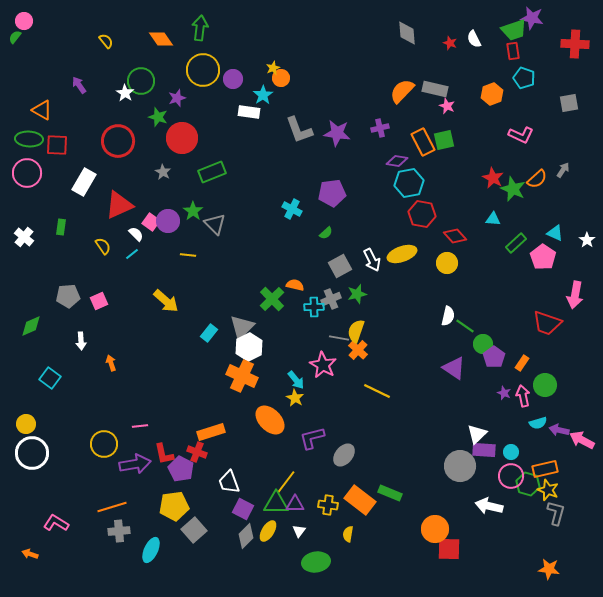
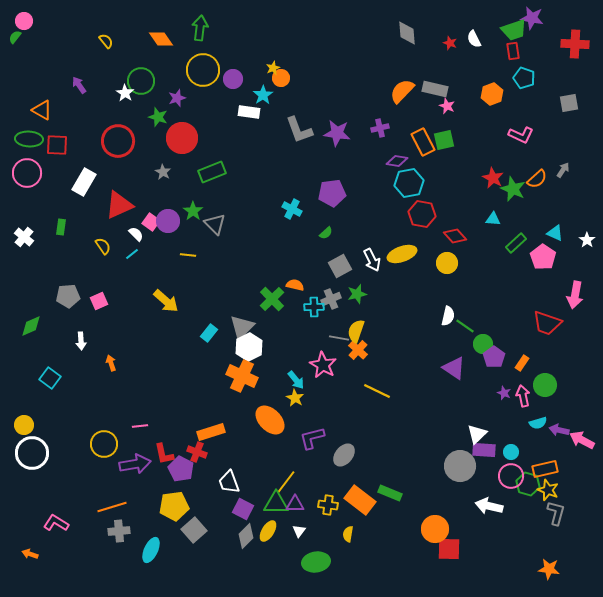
yellow circle at (26, 424): moved 2 px left, 1 px down
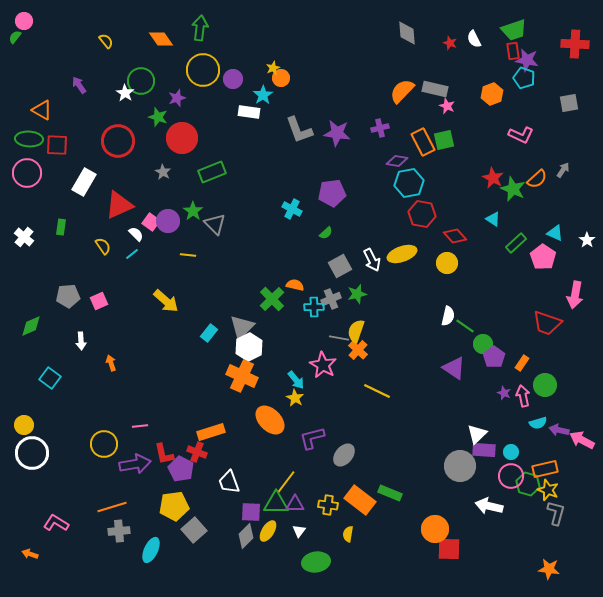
purple star at (532, 18): moved 5 px left, 42 px down
cyan triangle at (493, 219): rotated 28 degrees clockwise
purple square at (243, 509): moved 8 px right, 3 px down; rotated 25 degrees counterclockwise
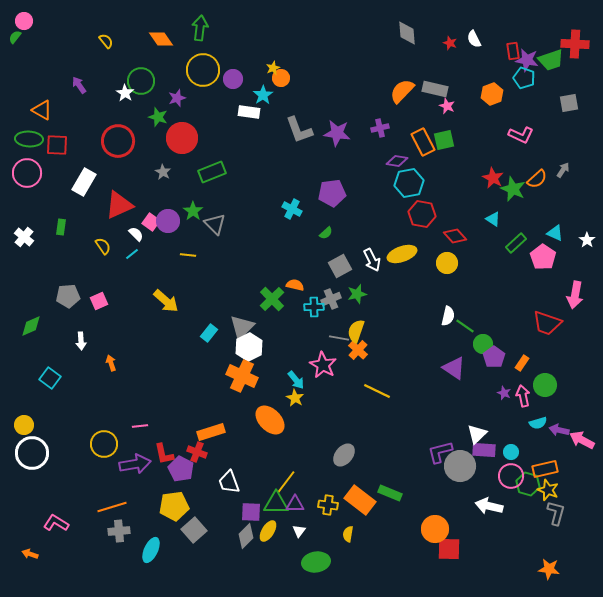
green trapezoid at (514, 30): moved 37 px right, 30 px down
purple L-shape at (312, 438): moved 128 px right, 14 px down
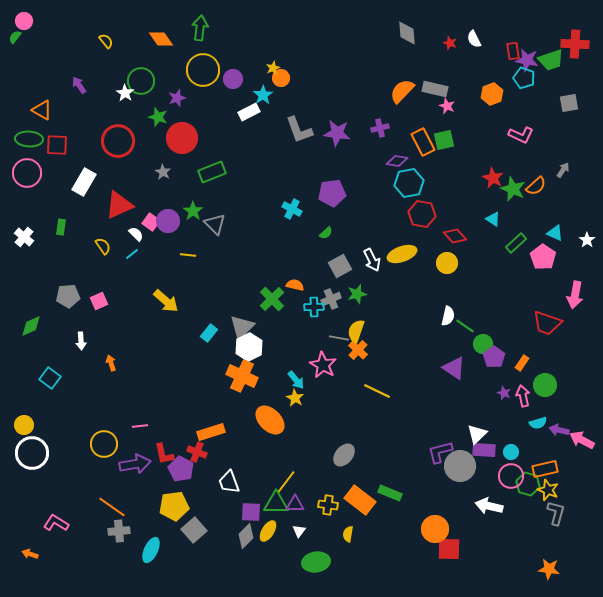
white rectangle at (249, 112): rotated 35 degrees counterclockwise
orange semicircle at (537, 179): moved 1 px left, 7 px down
orange line at (112, 507): rotated 52 degrees clockwise
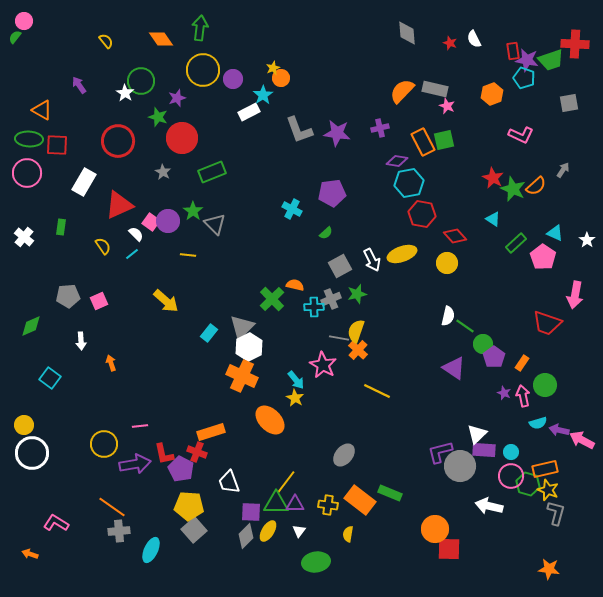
yellow pentagon at (174, 506): moved 15 px right; rotated 12 degrees clockwise
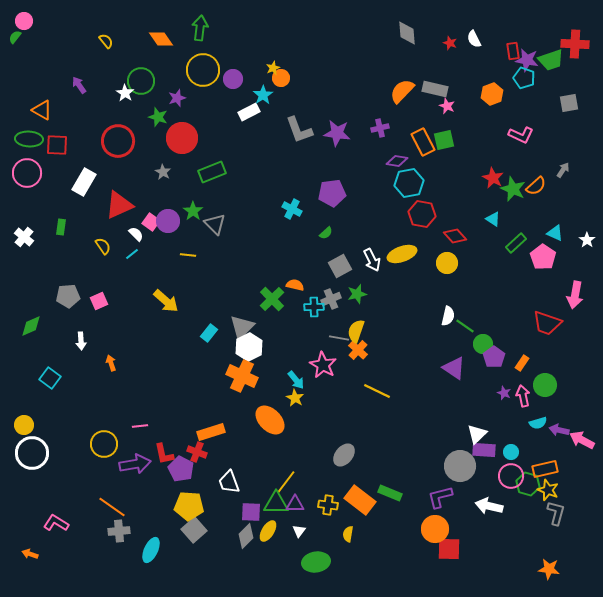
purple L-shape at (440, 452): moved 45 px down
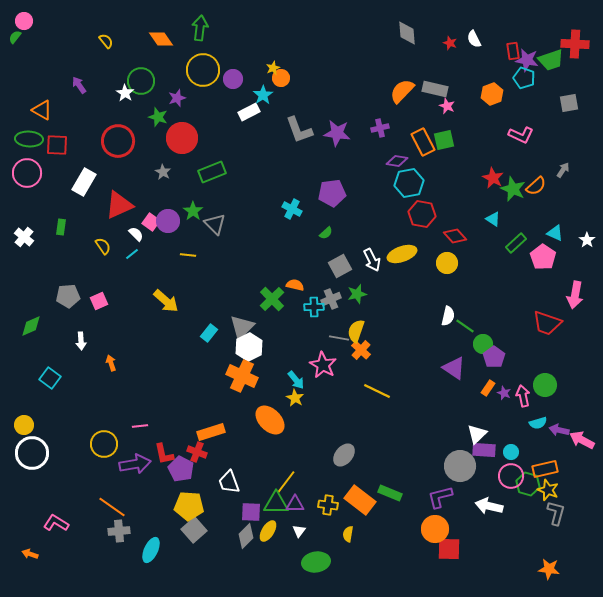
orange cross at (358, 350): moved 3 px right
orange rectangle at (522, 363): moved 34 px left, 25 px down
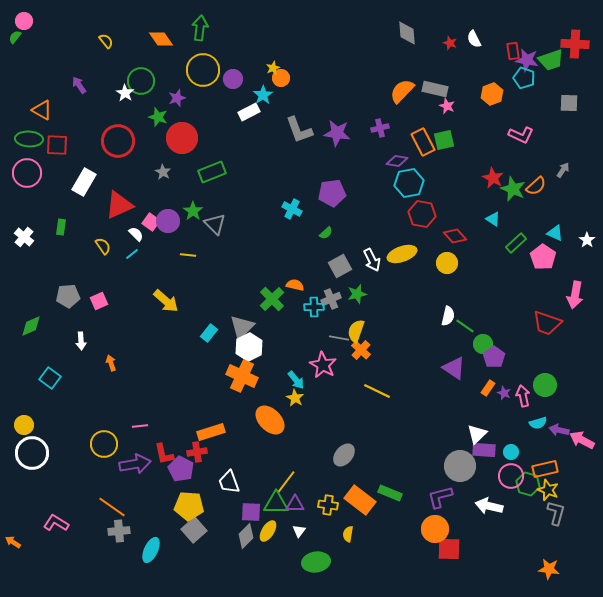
gray square at (569, 103): rotated 12 degrees clockwise
red cross at (197, 452): rotated 30 degrees counterclockwise
orange arrow at (30, 554): moved 17 px left, 12 px up; rotated 14 degrees clockwise
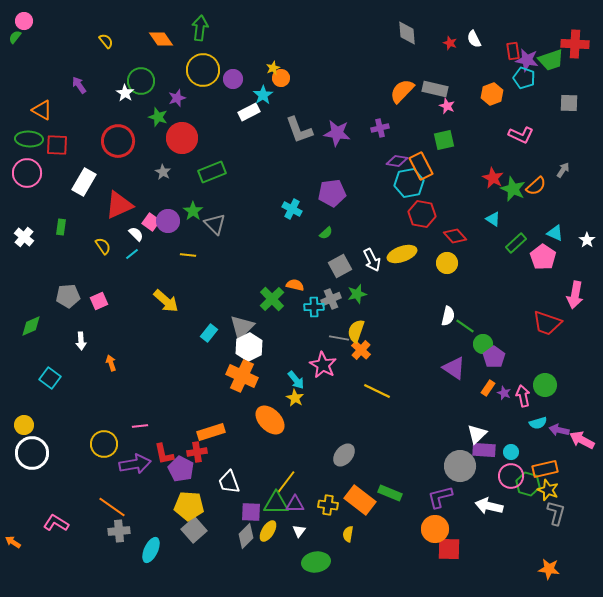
orange rectangle at (423, 142): moved 2 px left, 24 px down
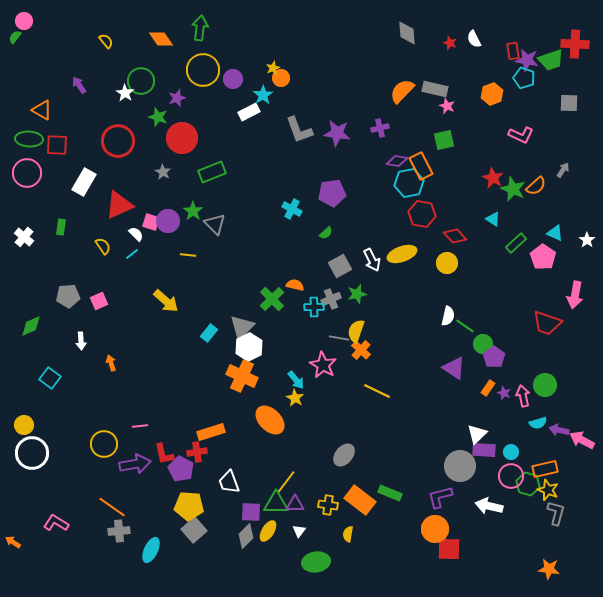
pink square at (151, 222): rotated 18 degrees counterclockwise
